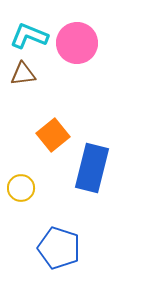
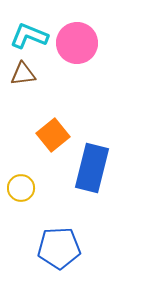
blue pentagon: rotated 21 degrees counterclockwise
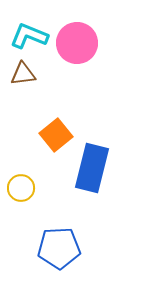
orange square: moved 3 px right
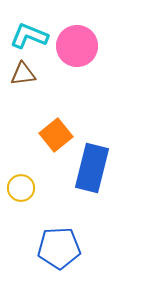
pink circle: moved 3 px down
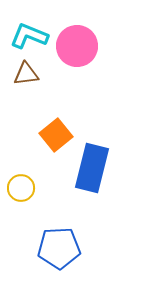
brown triangle: moved 3 px right
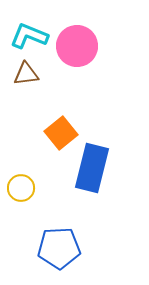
orange square: moved 5 px right, 2 px up
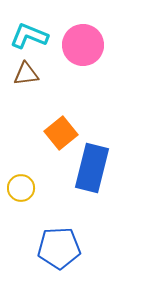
pink circle: moved 6 px right, 1 px up
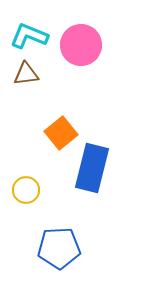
pink circle: moved 2 px left
yellow circle: moved 5 px right, 2 px down
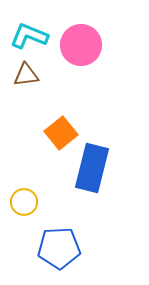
brown triangle: moved 1 px down
yellow circle: moved 2 px left, 12 px down
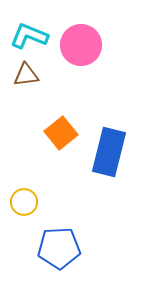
blue rectangle: moved 17 px right, 16 px up
